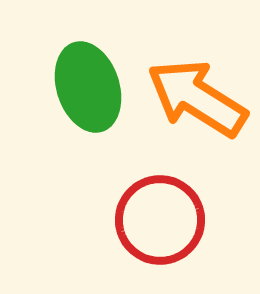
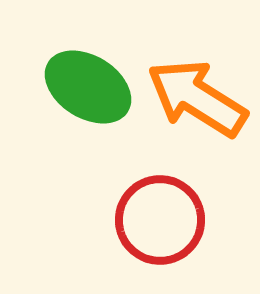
green ellipse: rotated 40 degrees counterclockwise
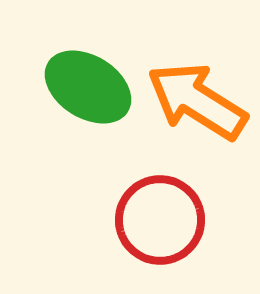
orange arrow: moved 3 px down
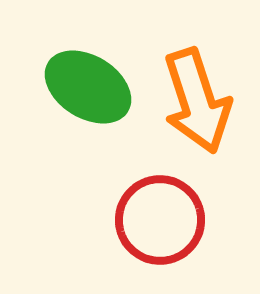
orange arrow: rotated 140 degrees counterclockwise
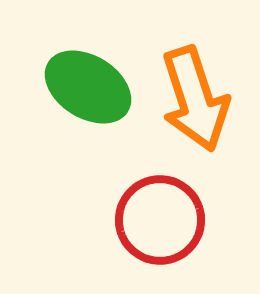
orange arrow: moved 2 px left, 2 px up
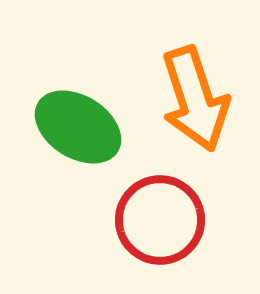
green ellipse: moved 10 px left, 40 px down
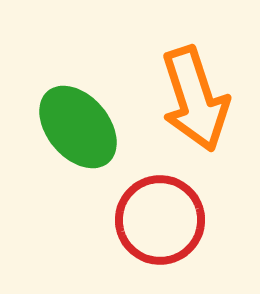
green ellipse: rotated 18 degrees clockwise
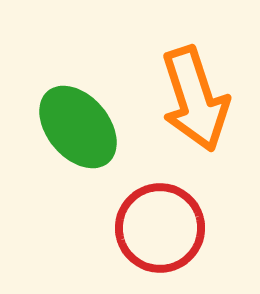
red circle: moved 8 px down
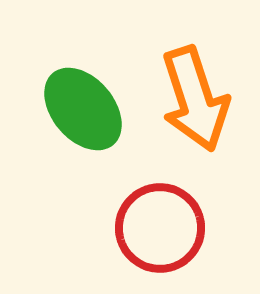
green ellipse: moved 5 px right, 18 px up
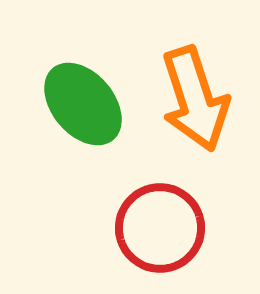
green ellipse: moved 5 px up
